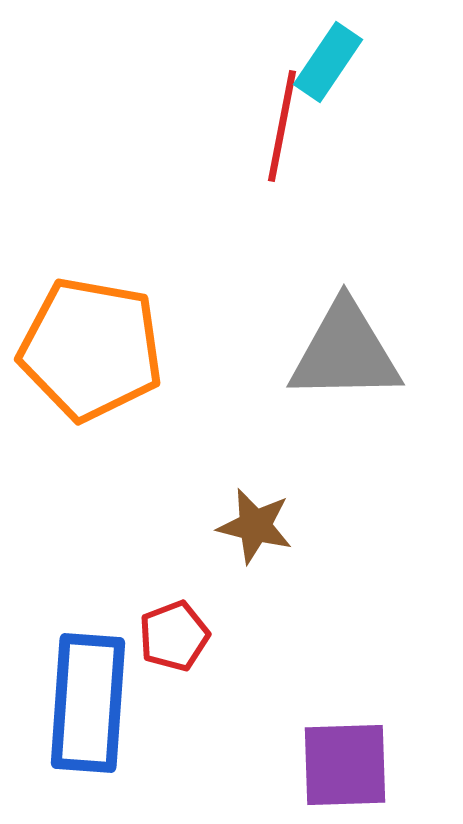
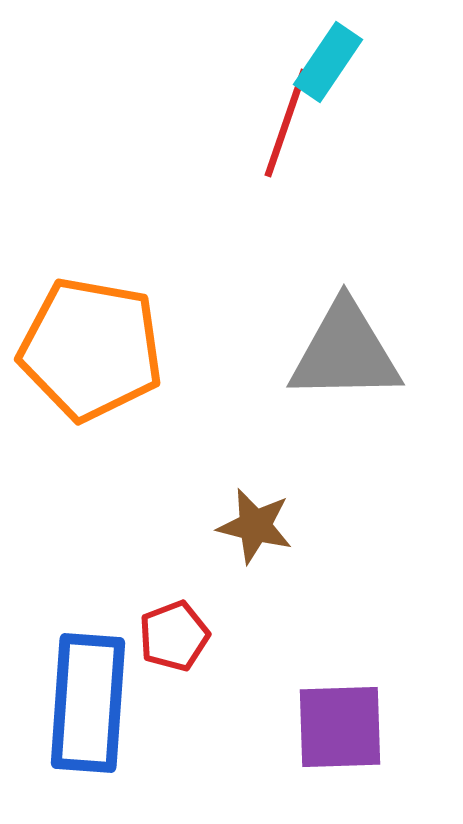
red line: moved 4 px right, 3 px up; rotated 8 degrees clockwise
purple square: moved 5 px left, 38 px up
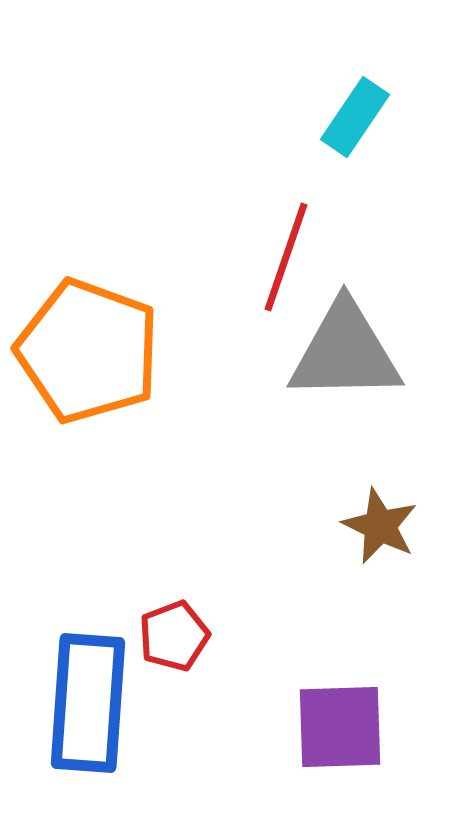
cyan rectangle: moved 27 px right, 55 px down
red line: moved 134 px down
orange pentagon: moved 3 px left, 2 px down; rotated 10 degrees clockwise
brown star: moved 125 px right; rotated 12 degrees clockwise
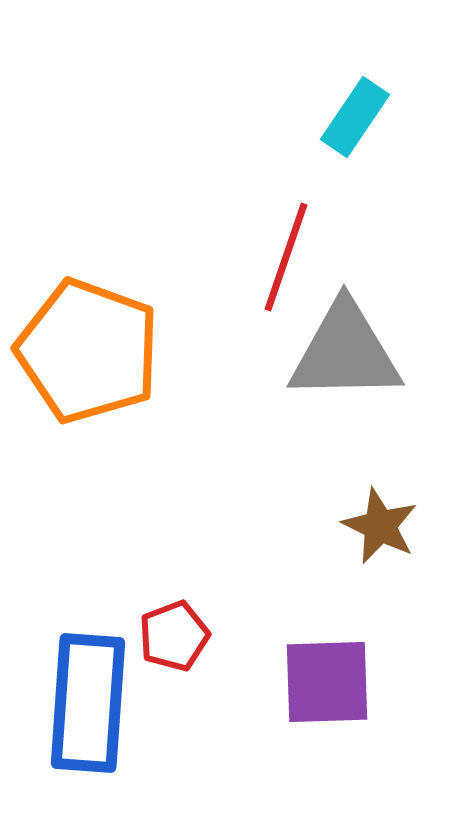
purple square: moved 13 px left, 45 px up
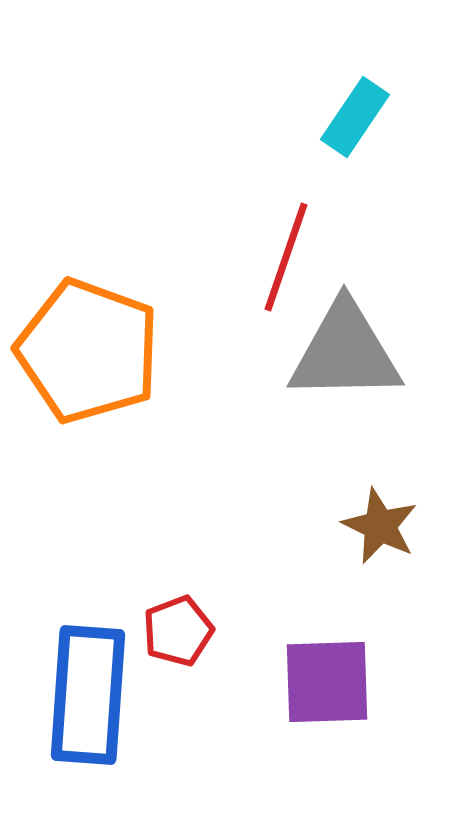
red pentagon: moved 4 px right, 5 px up
blue rectangle: moved 8 px up
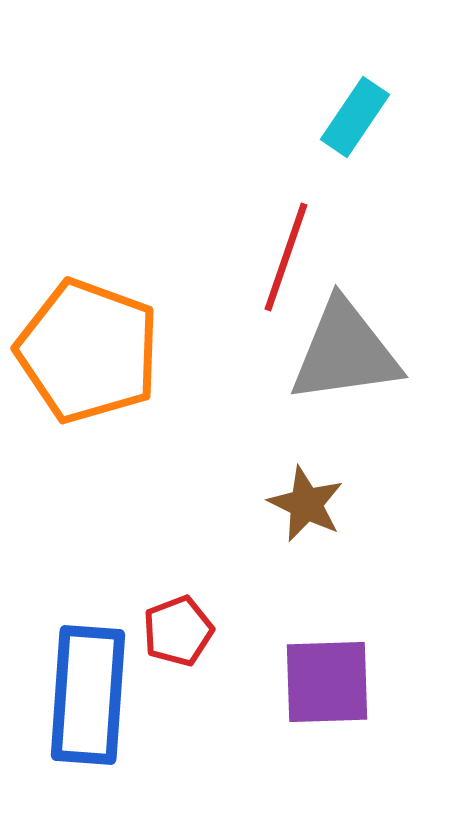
gray triangle: rotated 7 degrees counterclockwise
brown star: moved 74 px left, 22 px up
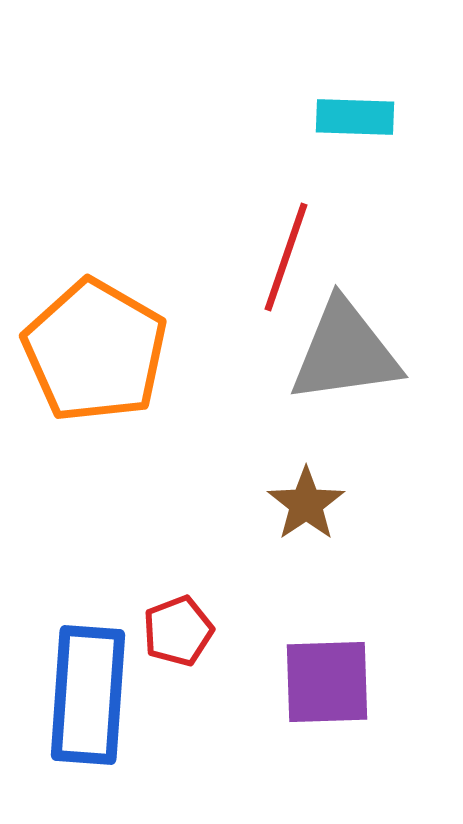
cyan rectangle: rotated 58 degrees clockwise
orange pentagon: moved 7 px right; rotated 10 degrees clockwise
brown star: rotated 12 degrees clockwise
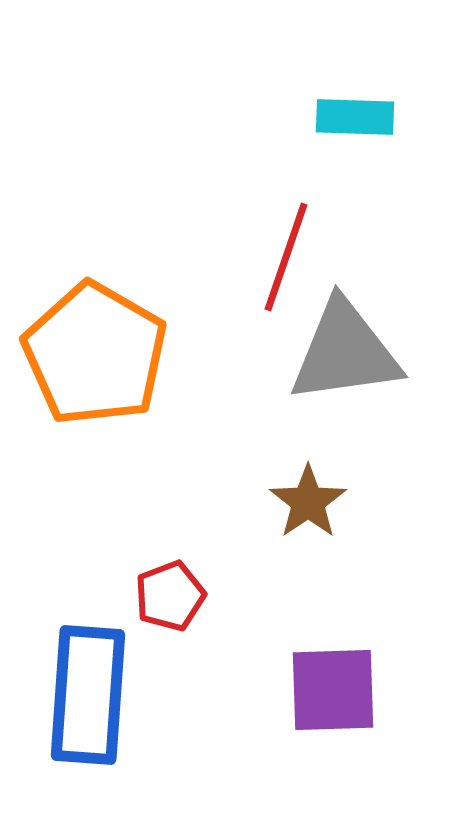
orange pentagon: moved 3 px down
brown star: moved 2 px right, 2 px up
red pentagon: moved 8 px left, 35 px up
purple square: moved 6 px right, 8 px down
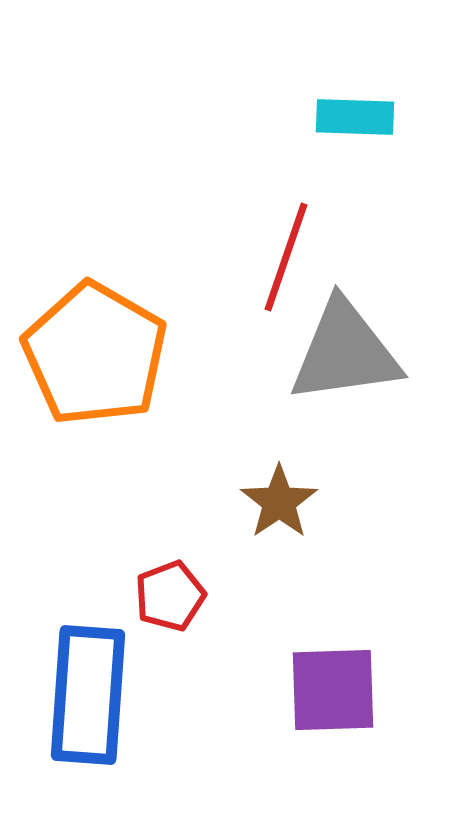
brown star: moved 29 px left
